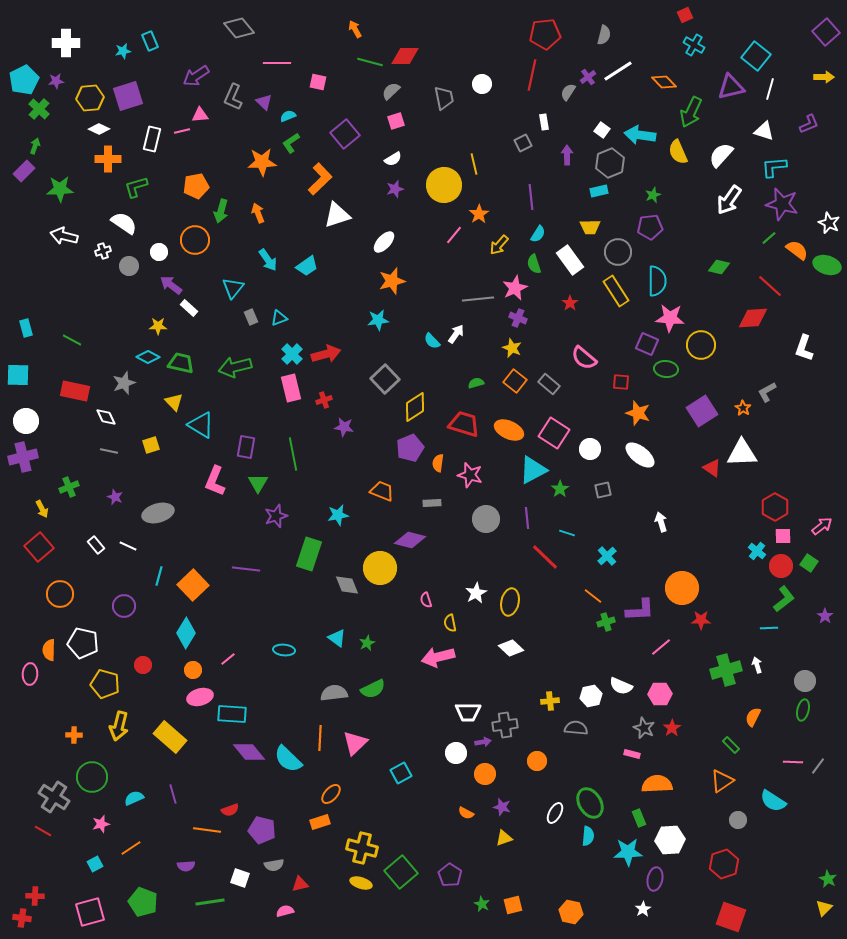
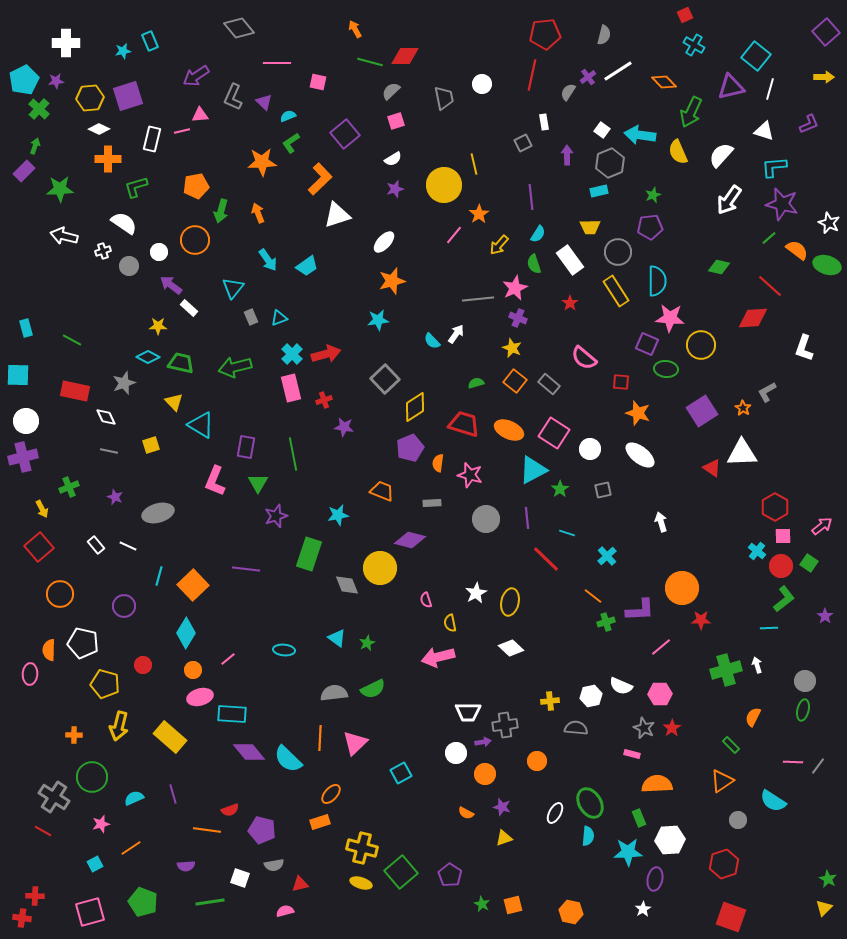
red line at (545, 557): moved 1 px right, 2 px down
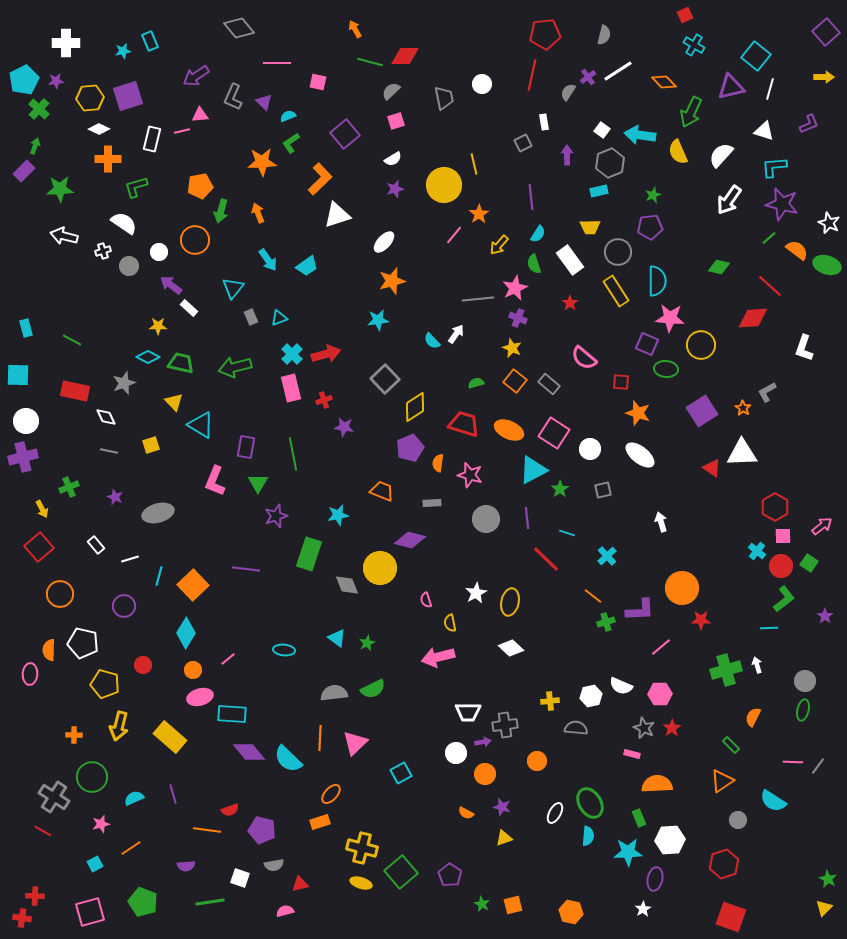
orange pentagon at (196, 186): moved 4 px right
white line at (128, 546): moved 2 px right, 13 px down; rotated 42 degrees counterclockwise
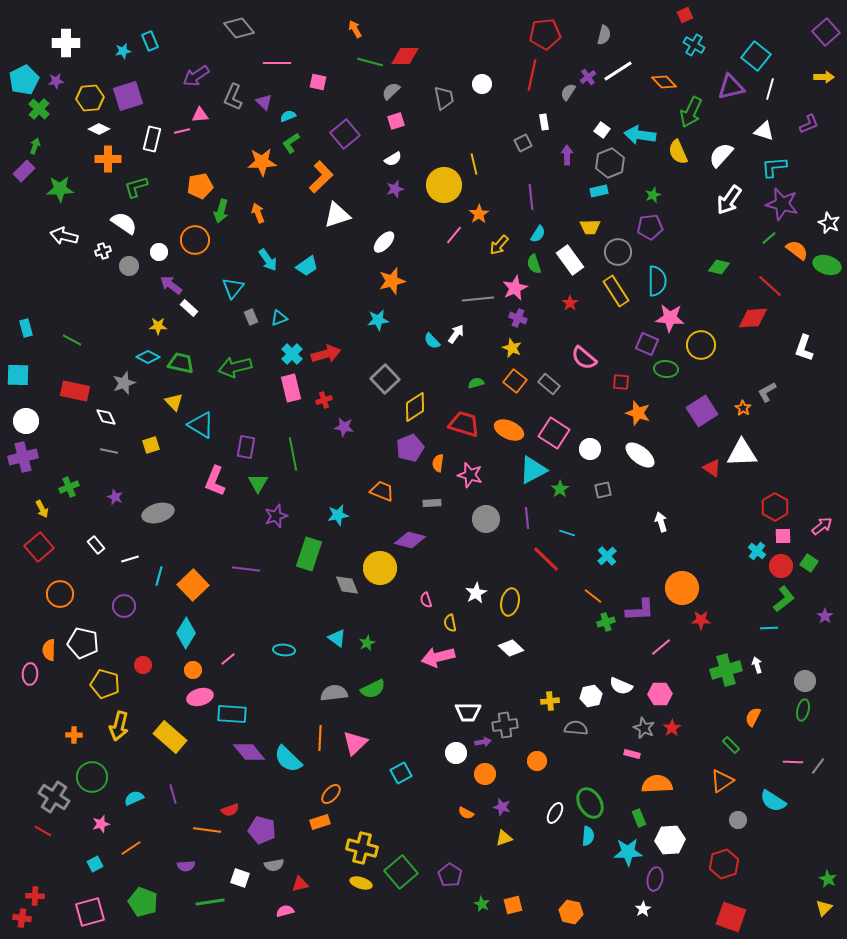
orange L-shape at (320, 179): moved 1 px right, 2 px up
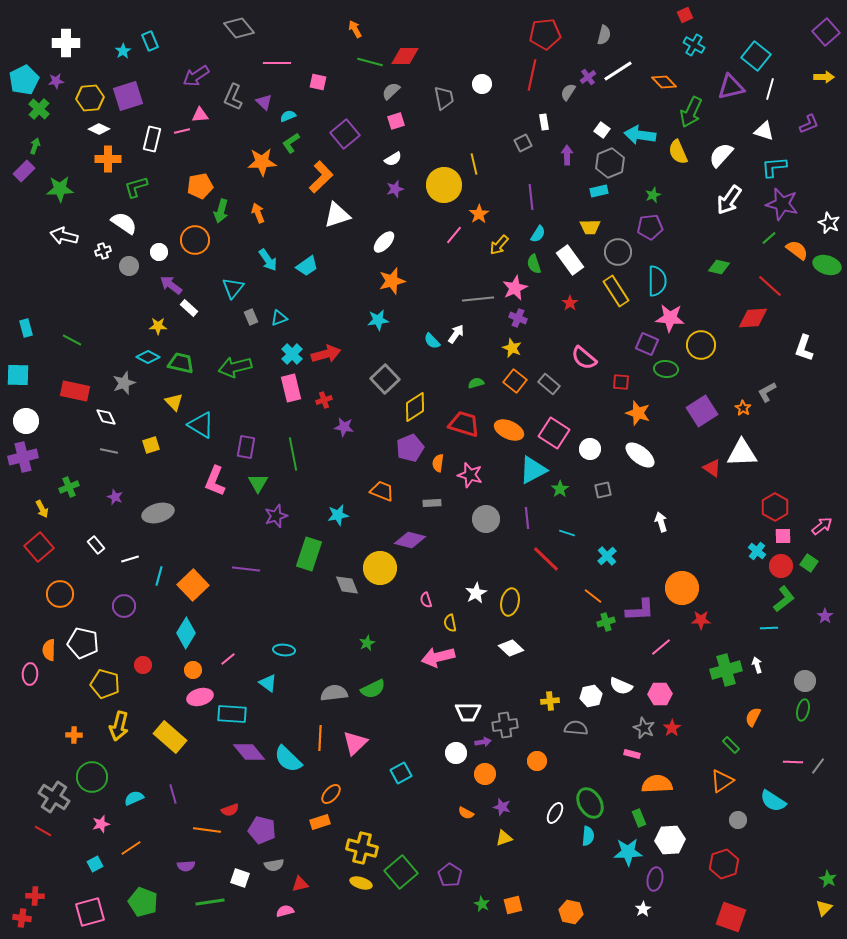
cyan star at (123, 51): rotated 21 degrees counterclockwise
cyan triangle at (337, 638): moved 69 px left, 45 px down
